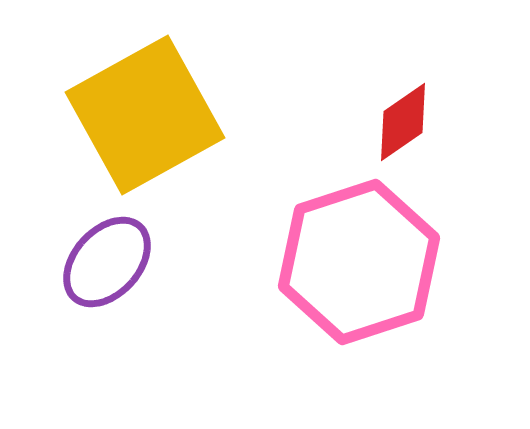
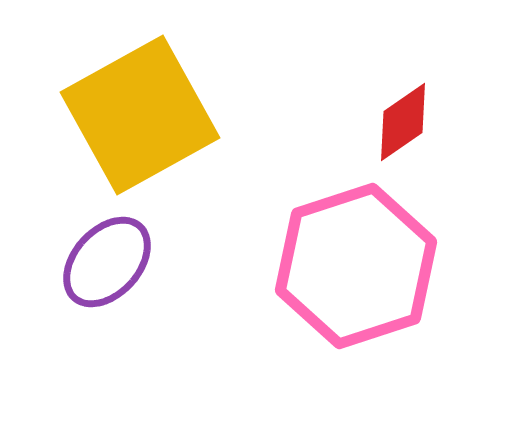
yellow square: moved 5 px left
pink hexagon: moved 3 px left, 4 px down
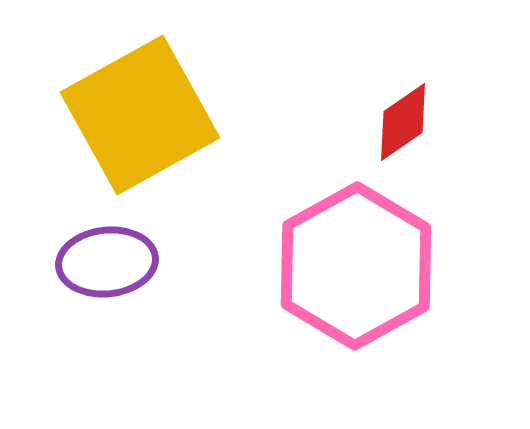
purple ellipse: rotated 42 degrees clockwise
pink hexagon: rotated 11 degrees counterclockwise
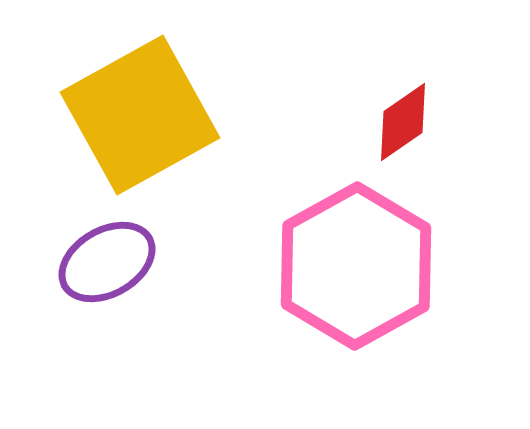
purple ellipse: rotated 24 degrees counterclockwise
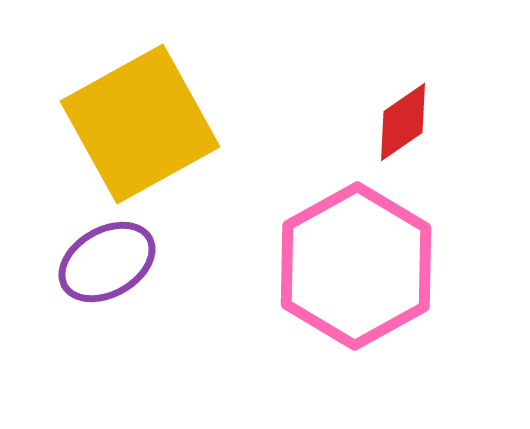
yellow square: moved 9 px down
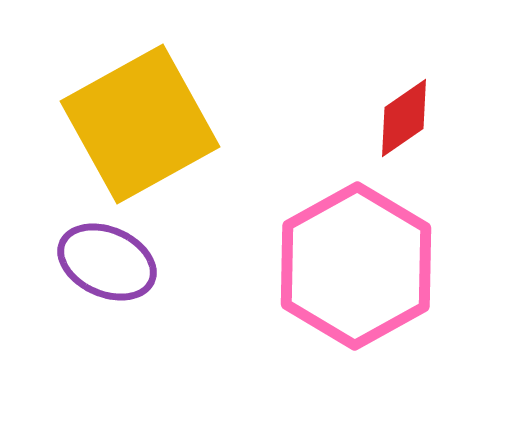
red diamond: moved 1 px right, 4 px up
purple ellipse: rotated 54 degrees clockwise
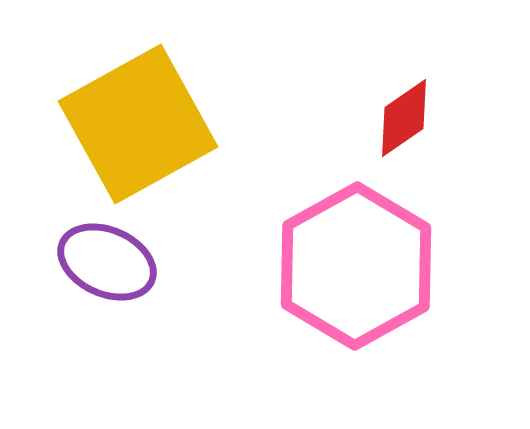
yellow square: moved 2 px left
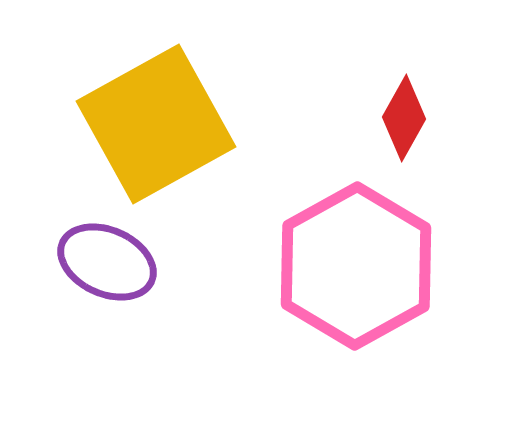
red diamond: rotated 26 degrees counterclockwise
yellow square: moved 18 px right
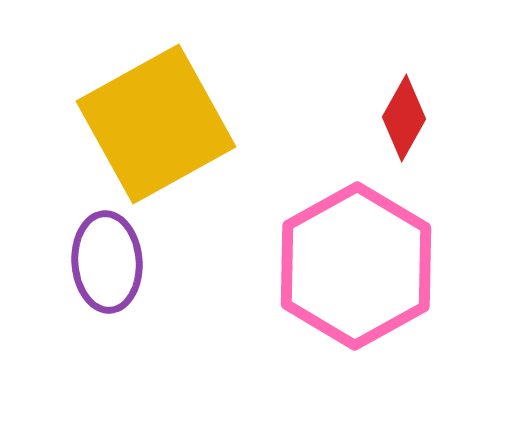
purple ellipse: rotated 62 degrees clockwise
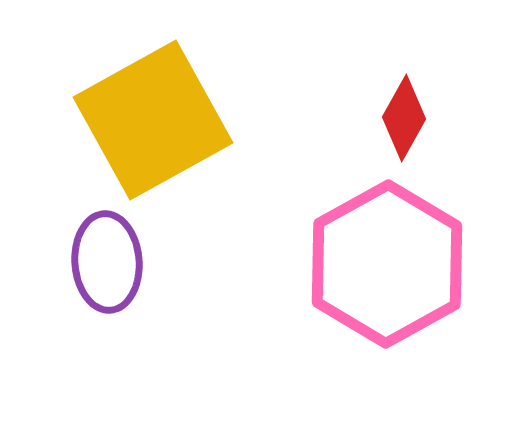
yellow square: moved 3 px left, 4 px up
pink hexagon: moved 31 px right, 2 px up
